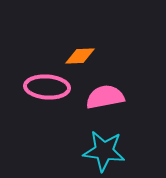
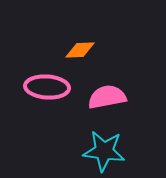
orange diamond: moved 6 px up
pink semicircle: moved 2 px right
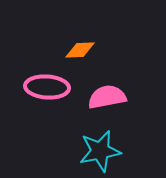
cyan star: moved 4 px left; rotated 18 degrees counterclockwise
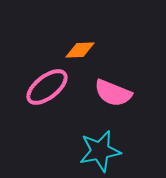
pink ellipse: rotated 42 degrees counterclockwise
pink semicircle: moved 6 px right, 4 px up; rotated 147 degrees counterclockwise
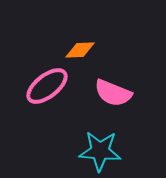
pink ellipse: moved 1 px up
cyan star: rotated 15 degrees clockwise
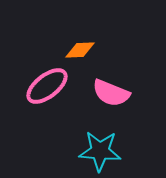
pink semicircle: moved 2 px left
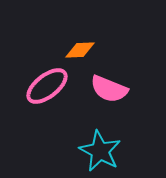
pink semicircle: moved 2 px left, 4 px up
cyan star: rotated 24 degrees clockwise
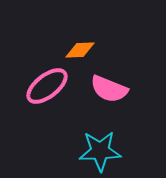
cyan star: rotated 30 degrees counterclockwise
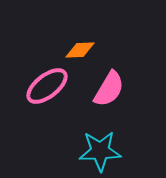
pink semicircle: rotated 81 degrees counterclockwise
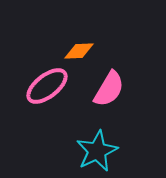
orange diamond: moved 1 px left, 1 px down
cyan star: moved 3 px left; rotated 24 degrees counterclockwise
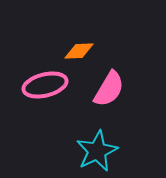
pink ellipse: moved 2 px left, 1 px up; rotated 24 degrees clockwise
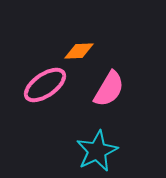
pink ellipse: rotated 21 degrees counterclockwise
